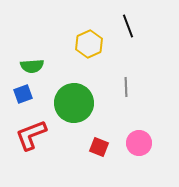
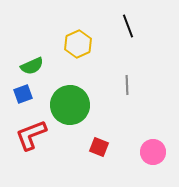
yellow hexagon: moved 11 px left
green semicircle: rotated 20 degrees counterclockwise
gray line: moved 1 px right, 2 px up
green circle: moved 4 px left, 2 px down
pink circle: moved 14 px right, 9 px down
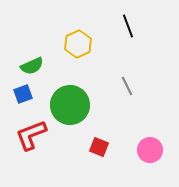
gray line: moved 1 px down; rotated 24 degrees counterclockwise
pink circle: moved 3 px left, 2 px up
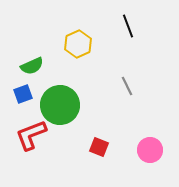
green circle: moved 10 px left
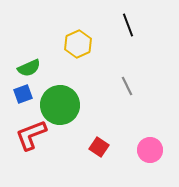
black line: moved 1 px up
green semicircle: moved 3 px left, 2 px down
red square: rotated 12 degrees clockwise
